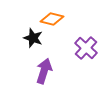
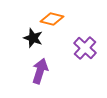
purple cross: moved 1 px left
purple arrow: moved 4 px left
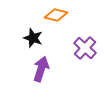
orange diamond: moved 4 px right, 4 px up
purple arrow: moved 1 px right, 2 px up
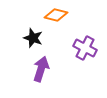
purple cross: rotated 15 degrees counterclockwise
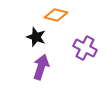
black star: moved 3 px right, 1 px up
purple arrow: moved 2 px up
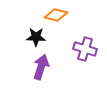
black star: rotated 18 degrees counterclockwise
purple cross: moved 1 px down; rotated 10 degrees counterclockwise
